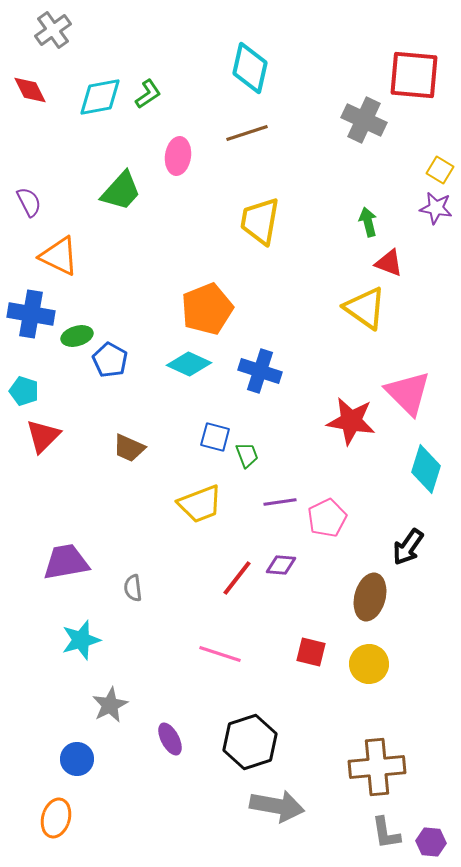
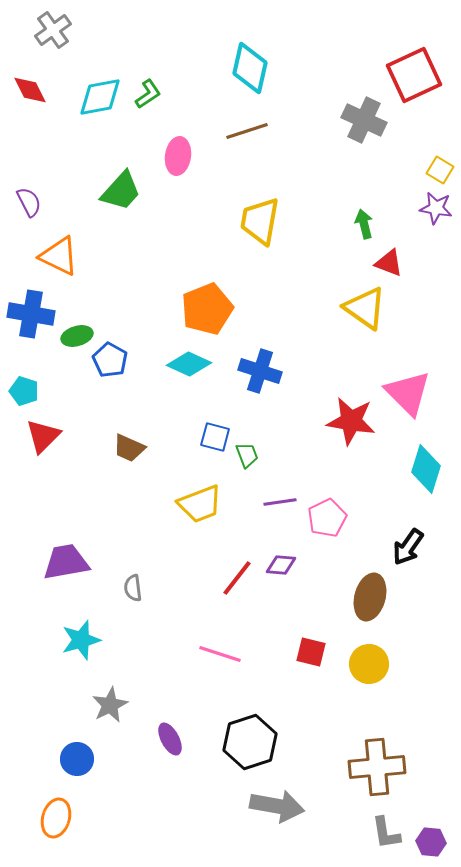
red square at (414, 75): rotated 30 degrees counterclockwise
brown line at (247, 133): moved 2 px up
green arrow at (368, 222): moved 4 px left, 2 px down
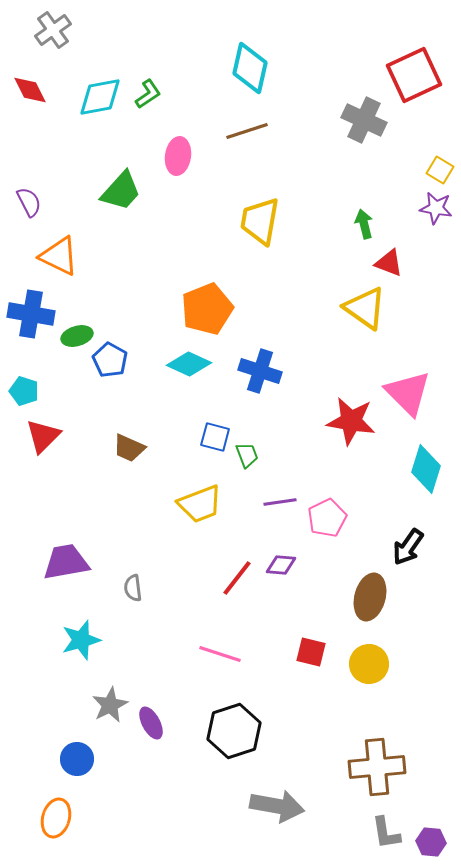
purple ellipse at (170, 739): moved 19 px left, 16 px up
black hexagon at (250, 742): moved 16 px left, 11 px up
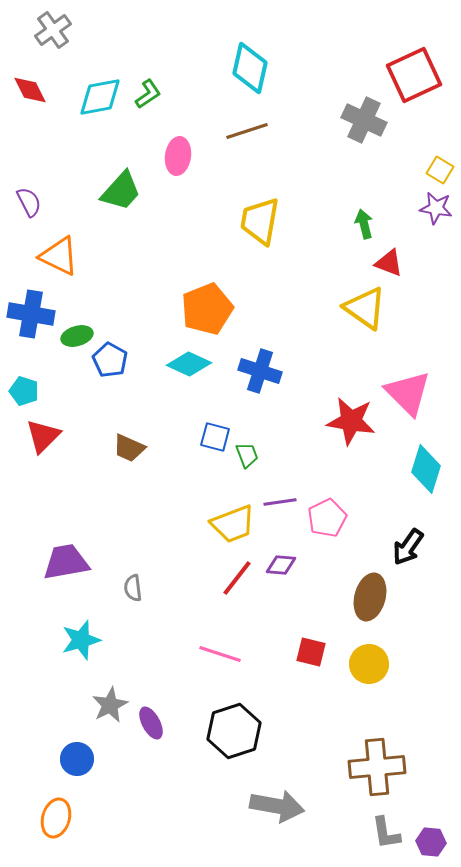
yellow trapezoid at (200, 504): moved 33 px right, 20 px down
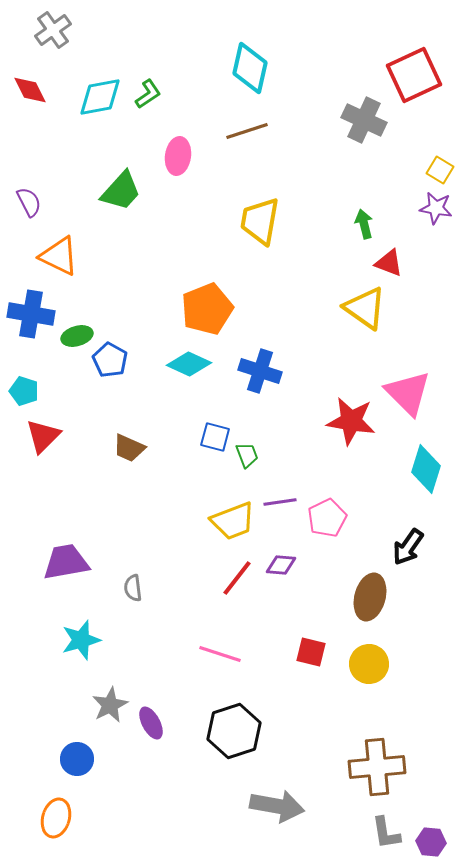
yellow trapezoid at (233, 524): moved 3 px up
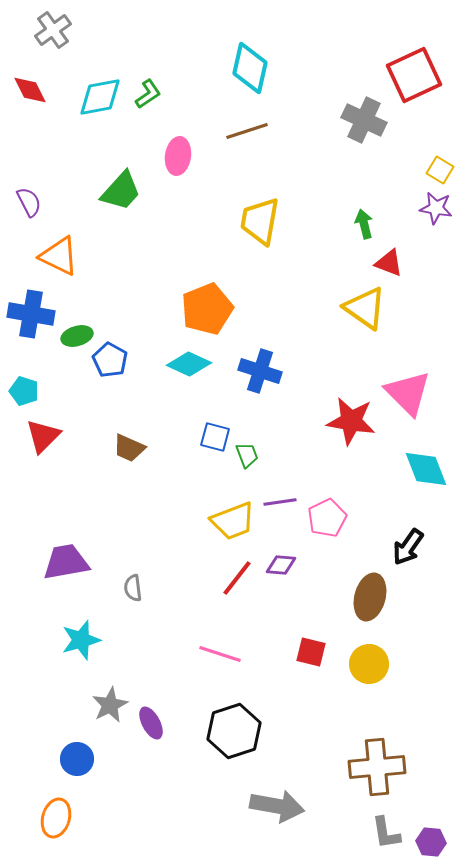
cyan diamond at (426, 469): rotated 39 degrees counterclockwise
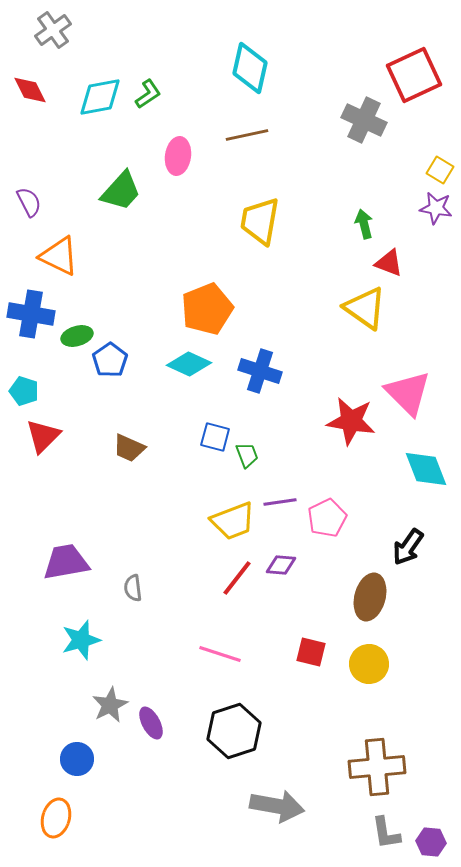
brown line at (247, 131): moved 4 px down; rotated 6 degrees clockwise
blue pentagon at (110, 360): rotated 8 degrees clockwise
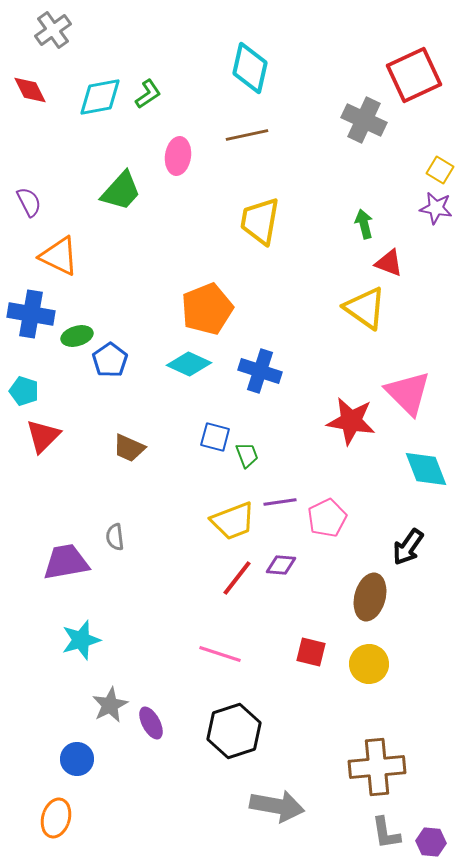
gray semicircle at (133, 588): moved 18 px left, 51 px up
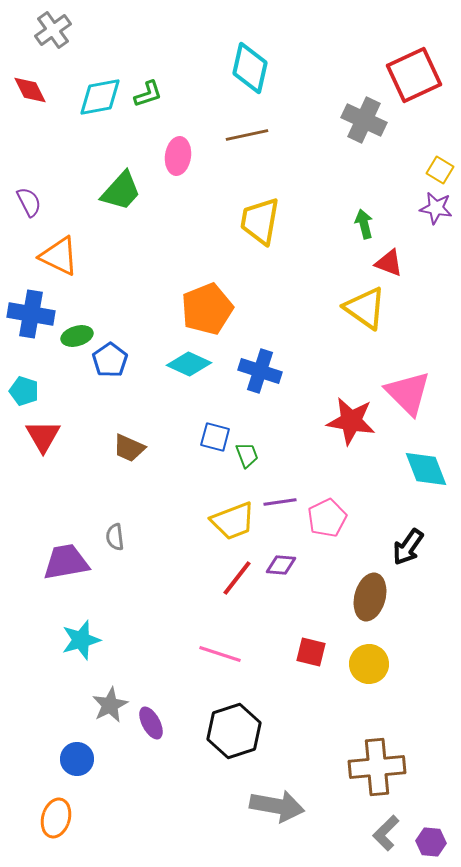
green L-shape at (148, 94): rotated 16 degrees clockwise
red triangle at (43, 436): rotated 15 degrees counterclockwise
gray L-shape at (386, 833): rotated 54 degrees clockwise
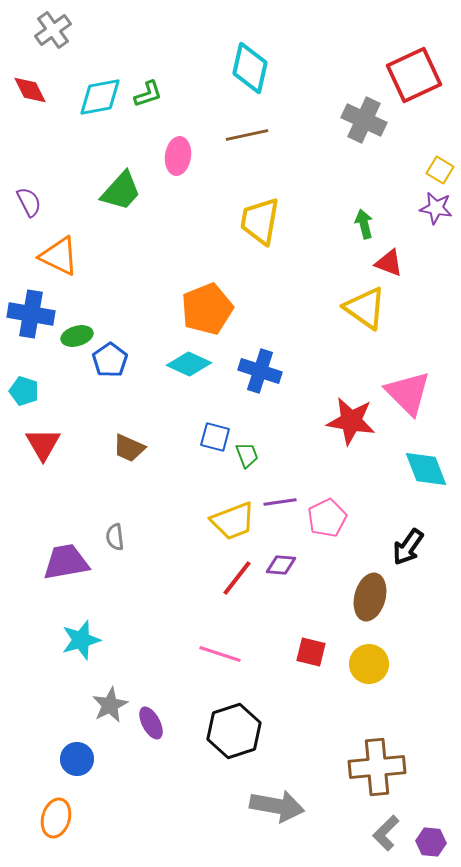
red triangle at (43, 436): moved 8 px down
